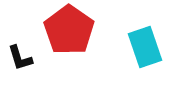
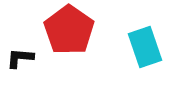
black L-shape: rotated 112 degrees clockwise
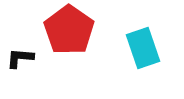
cyan rectangle: moved 2 px left, 1 px down
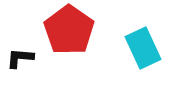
cyan rectangle: rotated 6 degrees counterclockwise
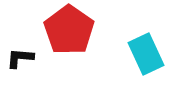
cyan rectangle: moved 3 px right, 6 px down
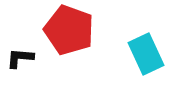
red pentagon: rotated 15 degrees counterclockwise
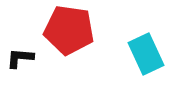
red pentagon: rotated 12 degrees counterclockwise
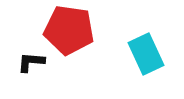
black L-shape: moved 11 px right, 4 px down
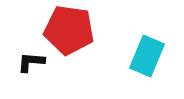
cyan rectangle: moved 1 px right, 2 px down; rotated 48 degrees clockwise
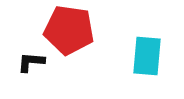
cyan rectangle: rotated 18 degrees counterclockwise
